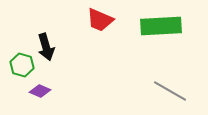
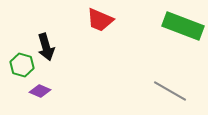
green rectangle: moved 22 px right; rotated 24 degrees clockwise
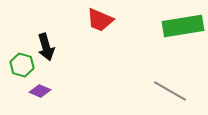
green rectangle: rotated 30 degrees counterclockwise
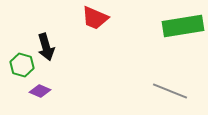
red trapezoid: moved 5 px left, 2 px up
gray line: rotated 8 degrees counterclockwise
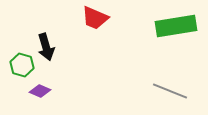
green rectangle: moved 7 px left
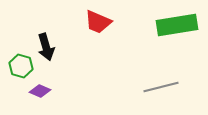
red trapezoid: moved 3 px right, 4 px down
green rectangle: moved 1 px right, 1 px up
green hexagon: moved 1 px left, 1 px down
gray line: moved 9 px left, 4 px up; rotated 36 degrees counterclockwise
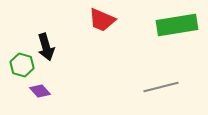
red trapezoid: moved 4 px right, 2 px up
green hexagon: moved 1 px right, 1 px up
purple diamond: rotated 25 degrees clockwise
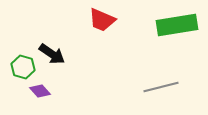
black arrow: moved 6 px right, 7 px down; rotated 40 degrees counterclockwise
green hexagon: moved 1 px right, 2 px down
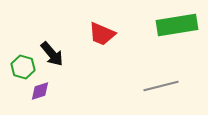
red trapezoid: moved 14 px down
black arrow: rotated 16 degrees clockwise
gray line: moved 1 px up
purple diamond: rotated 65 degrees counterclockwise
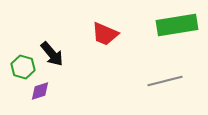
red trapezoid: moved 3 px right
gray line: moved 4 px right, 5 px up
